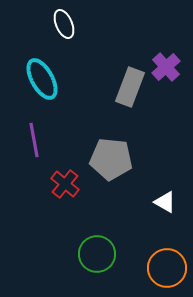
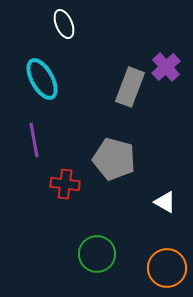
gray pentagon: moved 3 px right; rotated 9 degrees clockwise
red cross: rotated 32 degrees counterclockwise
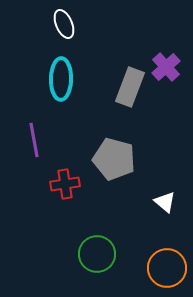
cyan ellipse: moved 19 px right; rotated 30 degrees clockwise
red cross: rotated 16 degrees counterclockwise
white triangle: rotated 10 degrees clockwise
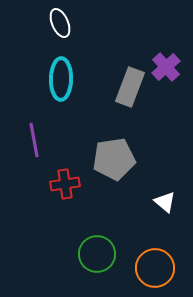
white ellipse: moved 4 px left, 1 px up
gray pentagon: rotated 24 degrees counterclockwise
orange circle: moved 12 px left
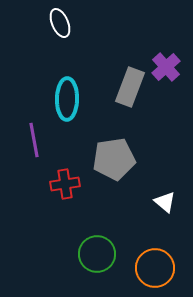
cyan ellipse: moved 6 px right, 20 px down
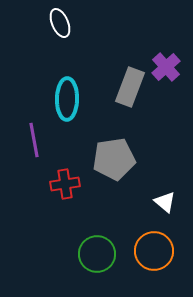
orange circle: moved 1 px left, 17 px up
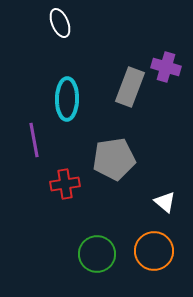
purple cross: rotated 32 degrees counterclockwise
